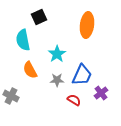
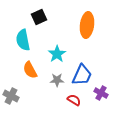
purple cross: rotated 24 degrees counterclockwise
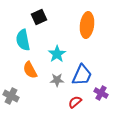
red semicircle: moved 1 px right, 2 px down; rotated 72 degrees counterclockwise
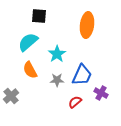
black square: moved 1 px up; rotated 28 degrees clockwise
cyan semicircle: moved 5 px right, 2 px down; rotated 60 degrees clockwise
gray cross: rotated 21 degrees clockwise
